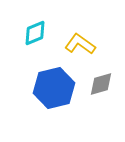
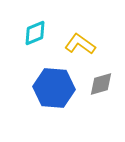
blue hexagon: rotated 18 degrees clockwise
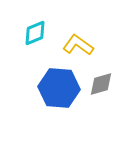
yellow L-shape: moved 2 px left, 1 px down
blue hexagon: moved 5 px right
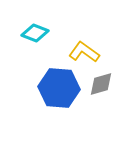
cyan diamond: rotated 44 degrees clockwise
yellow L-shape: moved 6 px right, 7 px down
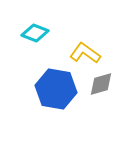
yellow L-shape: moved 1 px right, 1 px down
blue hexagon: moved 3 px left, 1 px down; rotated 6 degrees clockwise
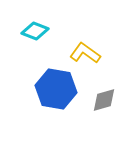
cyan diamond: moved 2 px up
gray diamond: moved 3 px right, 16 px down
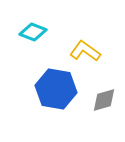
cyan diamond: moved 2 px left, 1 px down
yellow L-shape: moved 2 px up
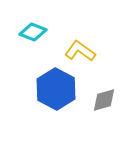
yellow L-shape: moved 5 px left
blue hexagon: rotated 18 degrees clockwise
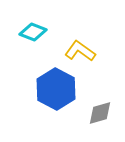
gray diamond: moved 4 px left, 13 px down
